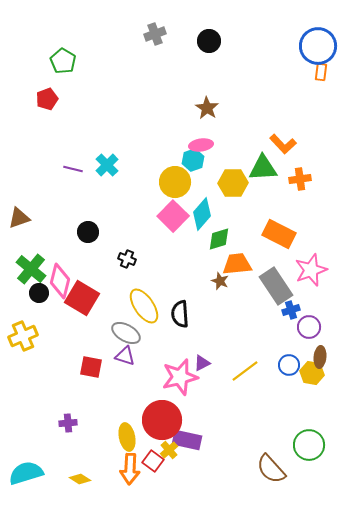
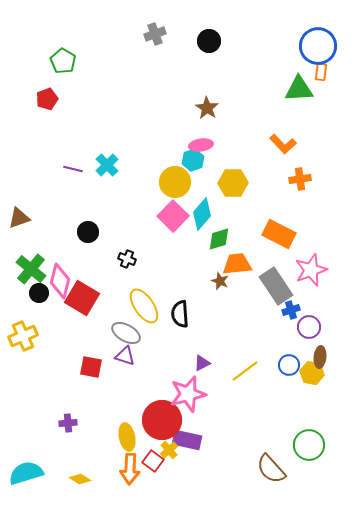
green triangle at (263, 168): moved 36 px right, 79 px up
pink star at (180, 377): moved 8 px right, 17 px down
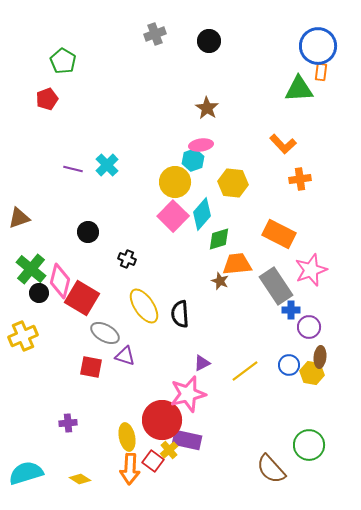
yellow hexagon at (233, 183): rotated 8 degrees clockwise
blue cross at (291, 310): rotated 18 degrees clockwise
gray ellipse at (126, 333): moved 21 px left
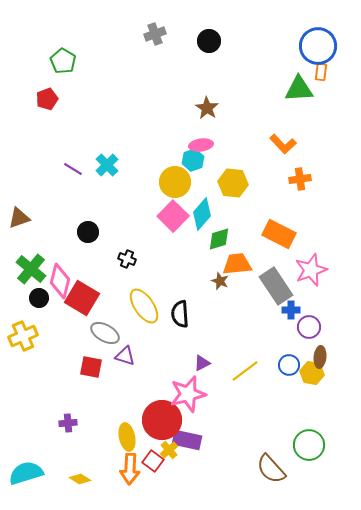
purple line at (73, 169): rotated 18 degrees clockwise
black circle at (39, 293): moved 5 px down
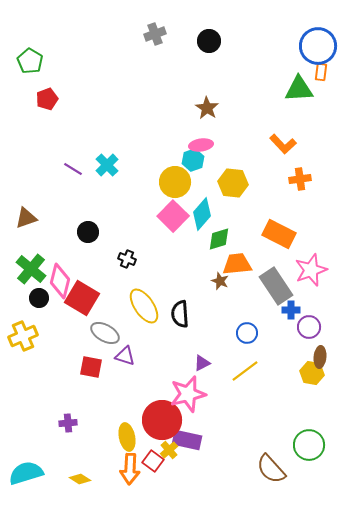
green pentagon at (63, 61): moved 33 px left
brown triangle at (19, 218): moved 7 px right
blue circle at (289, 365): moved 42 px left, 32 px up
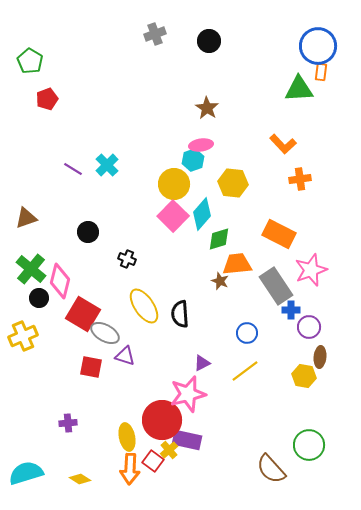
yellow circle at (175, 182): moved 1 px left, 2 px down
red square at (82, 298): moved 1 px right, 16 px down
yellow hexagon at (312, 373): moved 8 px left, 3 px down
